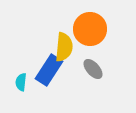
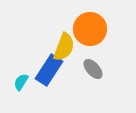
yellow semicircle: rotated 16 degrees clockwise
cyan semicircle: rotated 24 degrees clockwise
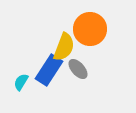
gray ellipse: moved 15 px left
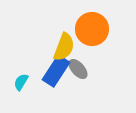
orange circle: moved 2 px right
blue rectangle: moved 7 px right, 1 px down
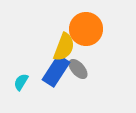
orange circle: moved 6 px left
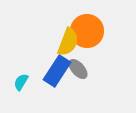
orange circle: moved 1 px right, 2 px down
yellow semicircle: moved 4 px right, 5 px up
blue rectangle: moved 1 px right
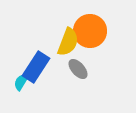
orange circle: moved 3 px right
blue rectangle: moved 21 px left, 4 px up
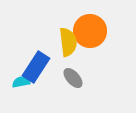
yellow semicircle: rotated 28 degrees counterclockwise
gray ellipse: moved 5 px left, 9 px down
cyan semicircle: rotated 48 degrees clockwise
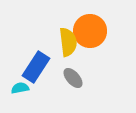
cyan semicircle: moved 1 px left, 6 px down
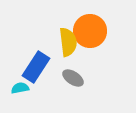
gray ellipse: rotated 15 degrees counterclockwise
